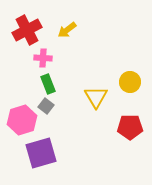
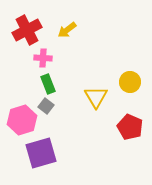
red pentagon: rotated 25 degrees clockwise
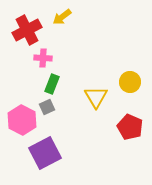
yellow arrow: moved 5 px left, 13 px up
green rectangle: moved 4 px right; rotated 42 degrees clockwise
gray square: moved 1 px right, 1 px down; rotated 28 degrees clockwise
pink hexagon: rotated 16 degrees counterclockwise
purple square: moved 4 px right; rotated 12 degrees counterclockwise
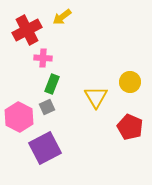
pink hexagon: moved 3 px left, 3 px up
purple square: moved 5 px up
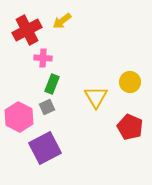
yellow arrow: moved 4 px down
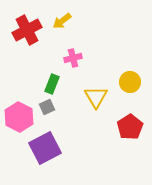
pink cross: moved 30 px right; rotated 18 degrees counterclockwise
red pentagon: rotated 15 degrees clockwise
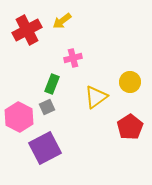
yellow triangle: rotated 25 degrees clockwise
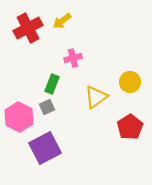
red cross: moved 1 px right, 2 px up
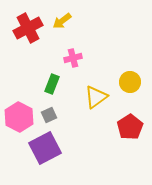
gray square: moved 2 px right, 8 px down
